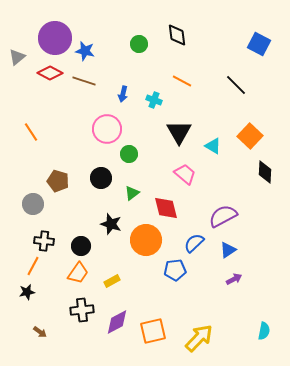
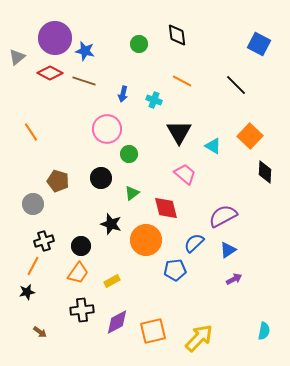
black cross at (44, 241): rotated 24 degrees counterclockwise
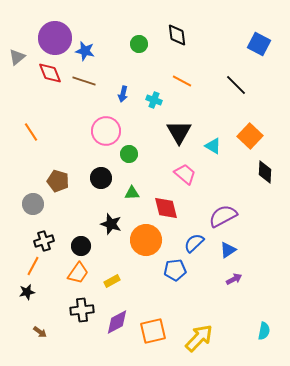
red diamond at (50, 73): rotated 40 degrees clockwise
pink circle at (107, 129): moved 1 px left, 2 px down
green triangle at (132, 193): rotated 35 degrees clockwise
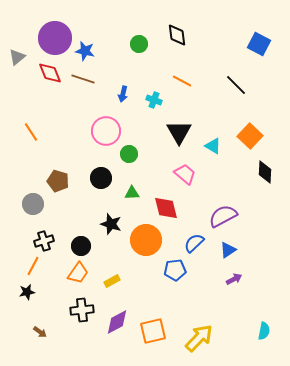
brown line at (84, 81): moved 1 px left, 2 px up
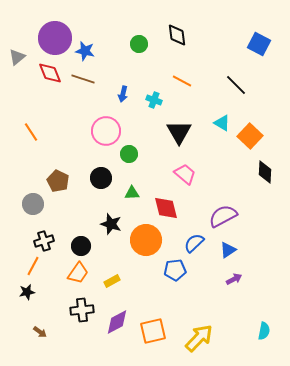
cyan triangle at (213, 146): moved 9 px right, 23 px up
brown pentagon at (58, 181): rotated 10 degrees clockwise
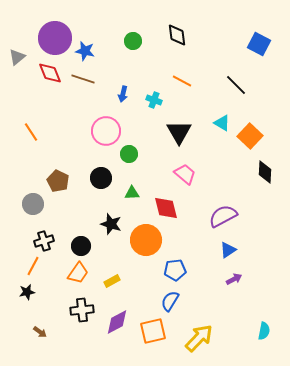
green circle at (139, 44): moved 6 px left, 3 px up
blue semicircle at (194, 243): moved 24 px left, 58 px down; rotated 15 degrees counterclockwise
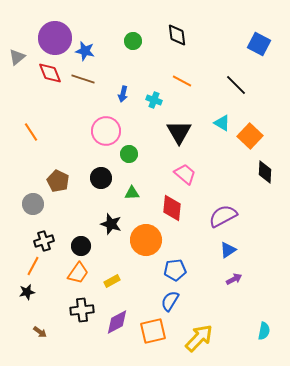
red diamond at (166, 208): moved 6 px right; rotated 20 degrees clockwise
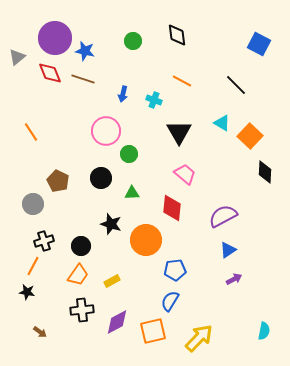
orange trapezoid at (78, 273): moved 2 px down
black star at (27, 292): rotated 21 degrees clockwise
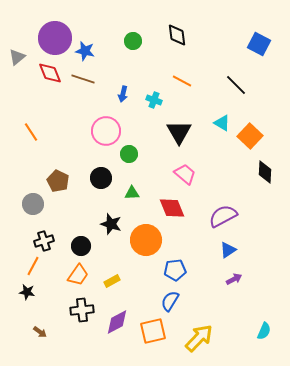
red diamond at (172, 208): rotated 28 degrees counterclockwise
cyan semicircle at (264, 331): rotated 12 degrees clockwise
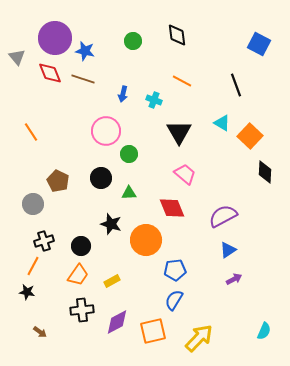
gray triangle at (17, 57): rotated 30 degrees counterclockwise
black line at (236, 85): rotated 25 degrees clockwise
green triangle at (132, 193): moved 3 px left
blue semicircle at (170, 301): moved 4 px right, 1 px up
